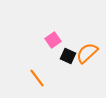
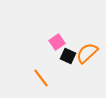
pink square: moved 4 px right, 2 px down
orange line: moved 4 px right
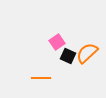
orange line: rotated 54 degrees counterclockwise
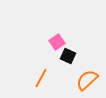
orange semicircle: moved 27 px down
orange line: rotated 60 degrees counterclockwise
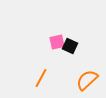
pink square: rotated 21 degrees clockwise
black square: moved 2 px right, 10 px up
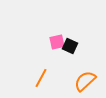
orange semicircle: moved 2 px left, 1 px down
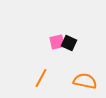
black square: moved 1 px left, 3 px up
orange semicircle: rotated 55 degrees clockwise
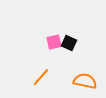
pink square: moved 3 px left
orange line: moved 1 px up; rotated 12 degrees clockwise
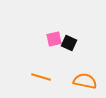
pink square: moved 3 px up
orange line: rotated 66 degrees clockwise
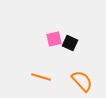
black square: moved 1 px right
orange semicircle: moved 3 px left; rotated 35 degrees clockwise
